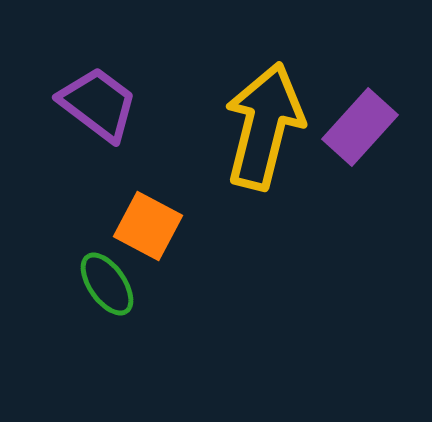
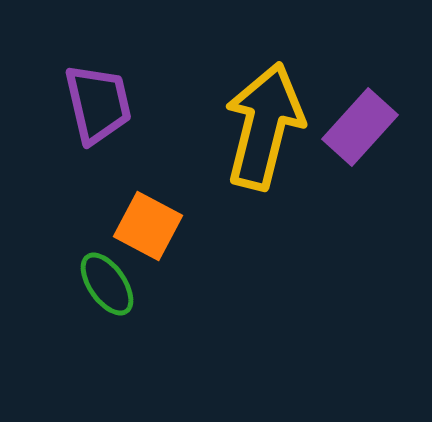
purple trapezoid: rotated 40 degrees clockwise
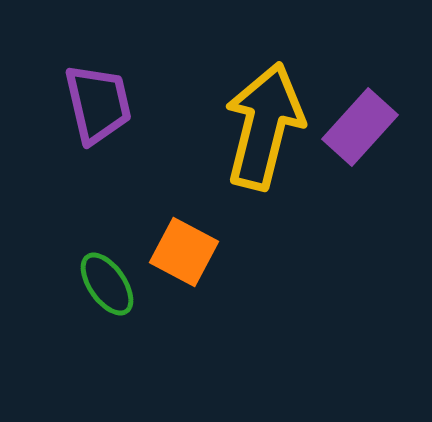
orange square: moved 36 px right, 26 px down
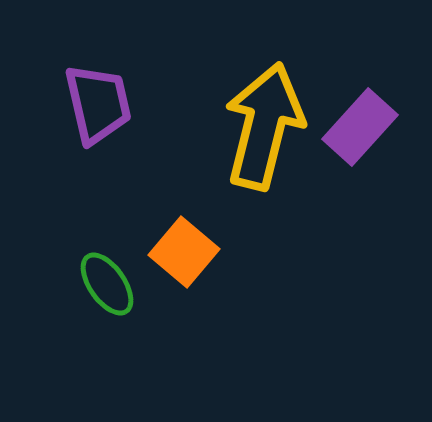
orange square: rotated 12 degrees clockwise
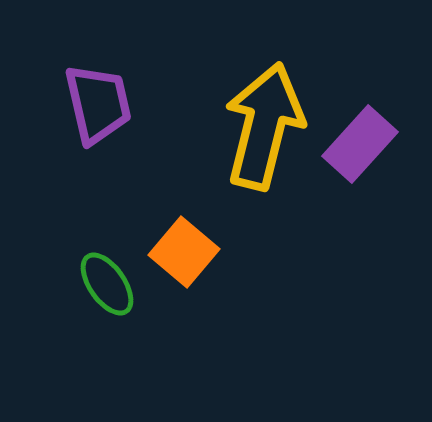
purple rectangle: moved 17 px down
